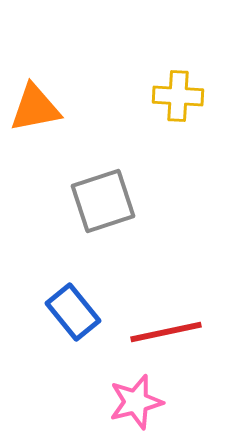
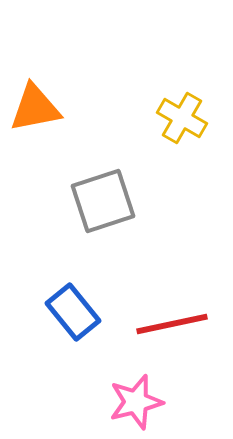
yellow cross: moved 4 px right, 22 px down; rotated 27 degrees clockwise
red line: moved 6 px right, 8 px up
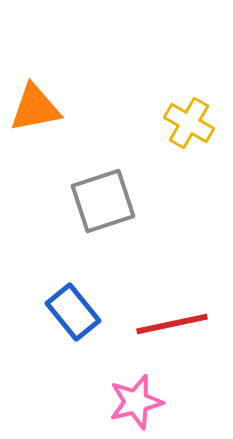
yellow cross: moved 7 px right, 5 px down
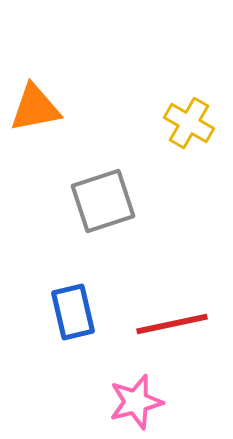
blue rectangle: rotated 26 degrees clockwise
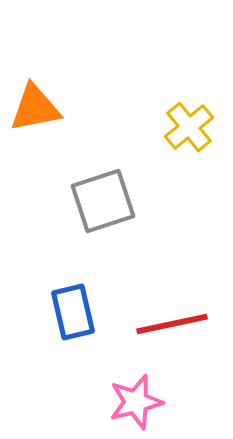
yellow cross: moved 4 px down; rotated 21 degrees clockwise
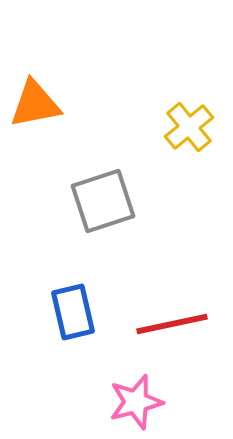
orange triangle: moved 4 px up
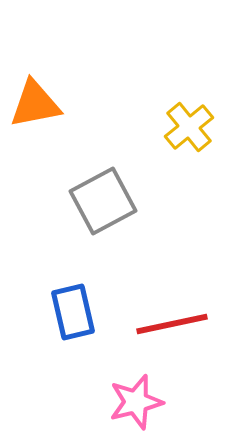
gray square: rotated 10 degrees counterclockwise
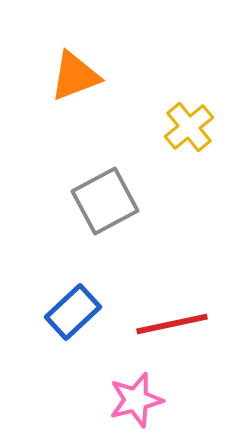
orange triangle: moved 40 px right, 28 px up; rotated 10 degrees counterclockwise
gray square: moved 2 px right
blue rectangle: rotated 60 degrees clockwise
pink star: moved 2 px up
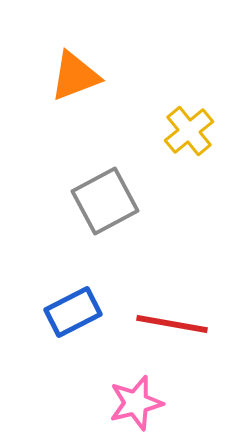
yellow cross: moved 4 px down
blue rectangle: rotated 16 degrees clockwise
red line: rotated 22 degrees clockwise
pink star: moved 3 px down
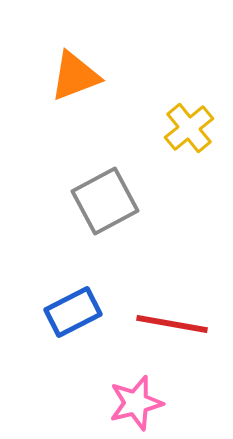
yellow cross: moved 3 px up
